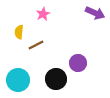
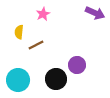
purple circle: moved 1 px left, 2 px down
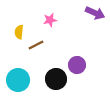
pink star: moved 7 px right, 6 px down; rotated 16 degrees clockwise
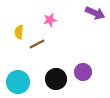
brown line: moved 1 px right, 1 px up
purple circle: moved 6 px right, 7 px down
cyan circle: moved 2 px down
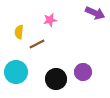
cyan circle: moved 2 px left, 10 px up
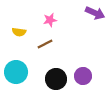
yellow semicircle: rotated 88 degrees counterclockwise
brown line: moved 8 px right
purple circle: moved 4 px down
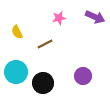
purple arrow: moved 4 px down
pink star: moved 9 px right, 2 px up
yellow semicircle: moved 2 px left; rotated 56 degrees clockwise
black circle: moved 13 px left, 4 px down
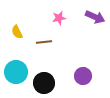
brown line: moved 1 px left, 2 px up; rotated 21 degrees clockwise
black circle: moved 1 px right
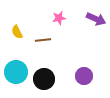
purple arrow: moved 1 px right, 2 px down
brown line: moved 1 px left, 2 px up
purple circle: moved 1 px right
black circle: moved 4 px up
